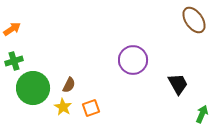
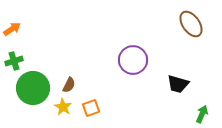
brown ellipse: moved 3 px left, 4 px down
black trapezoid: rotated 135 degrees clockwise
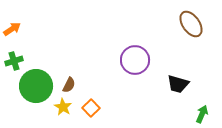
purple circle: moved 2 px right
green circle: moved 3 px right, 2 px up
orange square: rotated 24 degrees counterclockwise
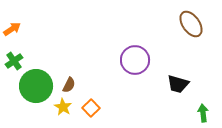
green cross: rotated 18 degrees counterclockwise
green arrow: moved 1 px right, 1 px up; rotated 30 degrees counterclockwise
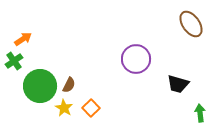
orange arrow: moved 11 px right, 10 px down
purple circle: moved 1 px right, 1 px up
green circle: moved 4 px right
yellow star: moved 1 px right, 1 px down
green arrow: moved 3 px left
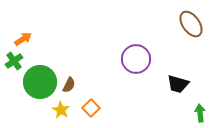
green circle: moved 4 px up
yellow star: moved 3 px left, 2 px down
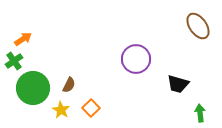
brown ellipse: moved 7 px right, 2 px down
green circle: moved 7 px left, 6 px down
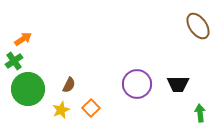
purple circle: moved 1 px right, 25 px down
black trapezoid: rotated 15 degrees counterclockwise
green circle: moved 5 px left, 1 px down
yellow star: rotated 18 degrees clockwise
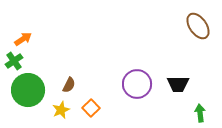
green circle: moved 1 px down
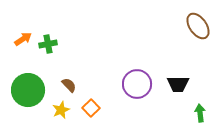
green cross: moved 34 px right, 17 px up; rotated 24 degrees clockwise
brown semicircle: rotated 70 degrees counterclockwise
